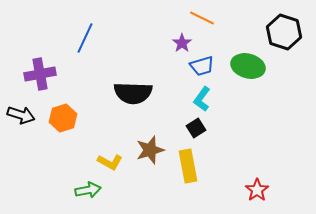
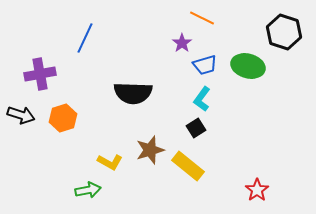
blue trapezoid: moved 3 px right, 1 px up
yellow rectangle: rotated 40 degrees counterclockwise
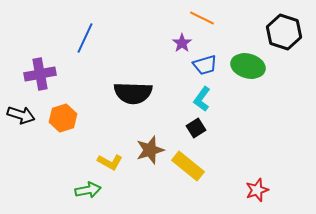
red star: rotated 15 degrees clockwise
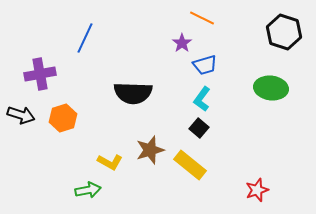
green ellipse: moved 23 px right, 22 px down; rotated 8 degrees counterclockwise
black square: moved 3 px right; rotated 18 degrees counterclockwise
yellow rectangle: moved 2 px right, 1 px up
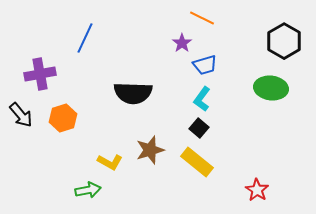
black hexagon: moved 9 px down; rotated 12 degrees clockwise
black arrow: rotated 32 degrees clockwise
yellow rectangle: moved 7 px right, 3 px up
red star: rotated 20 degrees counterclockwise
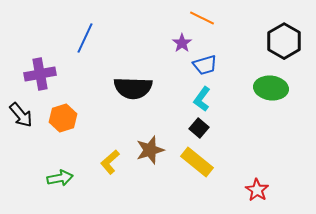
black semicircle: moved 5 px up
yellow L-shape: rotated 110 degrees clockwise
green arrow: moved 28 px left, 12 px up
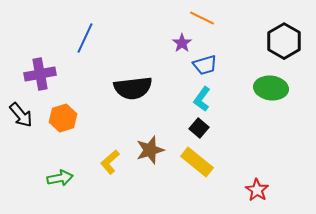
black semicircle: rotated 9 degrees counterclockwise
